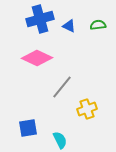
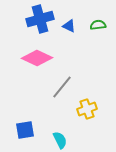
blue square: moved 3 px left, 2 px down
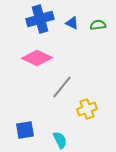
blue triangle: moved 3 px right, 3 px up
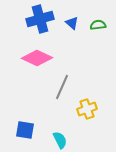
blue triangle: rotated 16 degrees clockwise
gray line: rotated 15 degrees counterclockwise
blue square: rotated 18 degrees clockwise
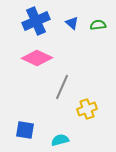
blue cross: moved 4 px left, 2 px down; rotated 8 degrees counterclockwise
cyan semicircle: rotated 78 degrees counterclockwise
